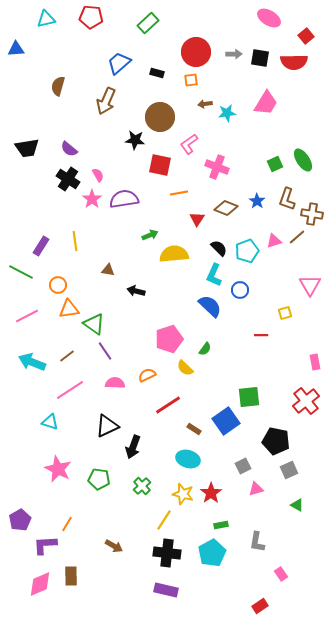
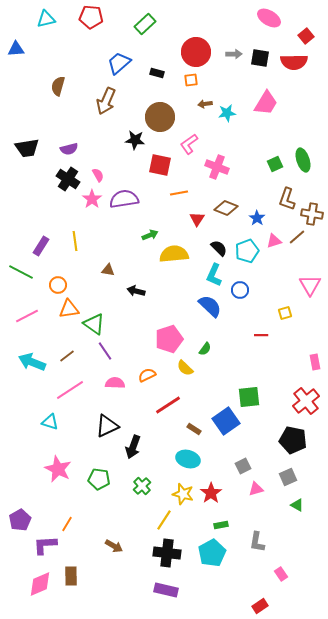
green rectangle at (148, 23): moved 3 px left, 1 px down
purple semicircle at (69, 149): rotated 54 degrees counterclockwise
green ellipse at (303, 160): rotated 15 degrees clockwise
blue star at (257, 201): moved 17 px down
black pentagon at (276, 441): moved 17 px right, 1 px up
gray square at (289, 470): moved 1 px left, 7 px down
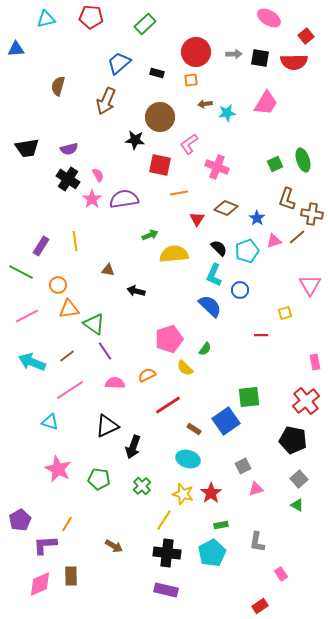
gray square at (288, 477): moved 11 px right, 2 px down; rotated 18 degrees counterclockwise
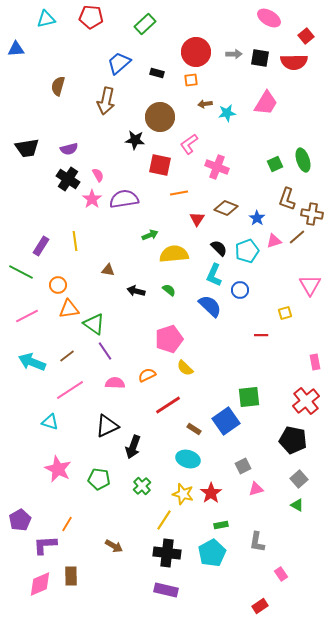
brown arrow at (106, 101): rotated 12 degrees counterclockwise
green semicircle at (205, 349): moved 36 px left, 59 px up; rotated 88 degrees counterclockwise
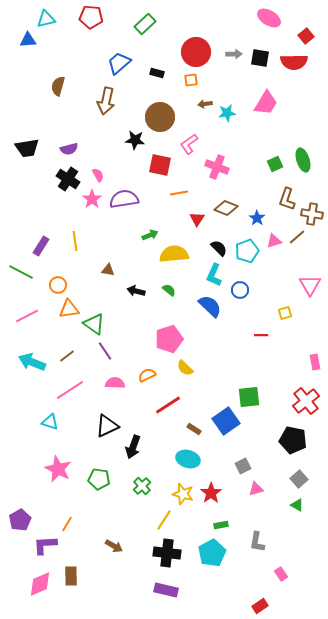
blue triangle at (16, 49): moved 12 px right, 9 px up
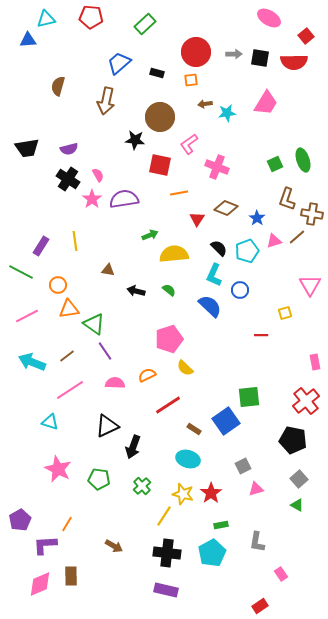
yellow line at (164, 520): moved 4 px up
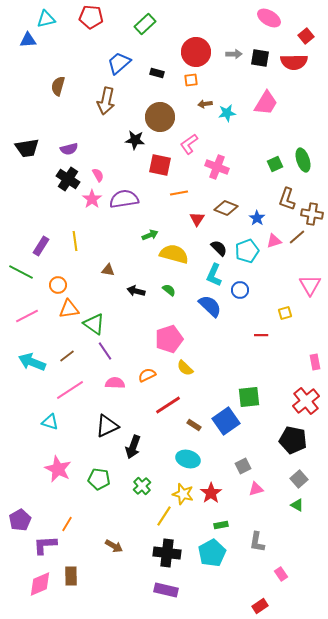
yellow semicircle at (174, 254): rotated 20 degrees clockwise
brown rectangle at (194, 429): moved 4 px up
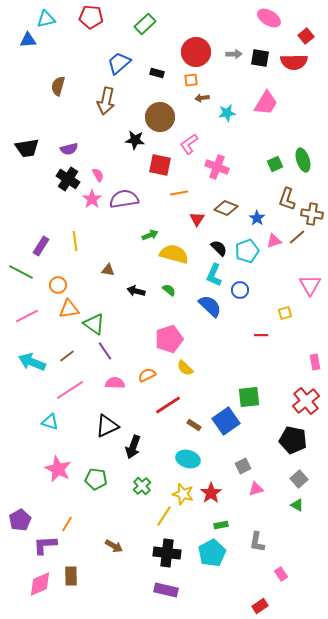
brown arrow at (205, 104): moved 3 px left, 6 px up
green pentagon at (99, 479): moved 3 px left
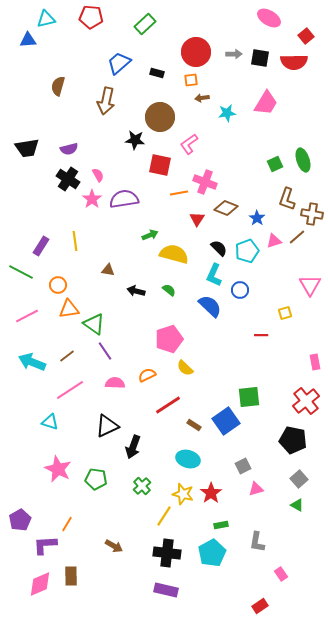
pink cross at (217, 167): moved 12 px left, 15 px down
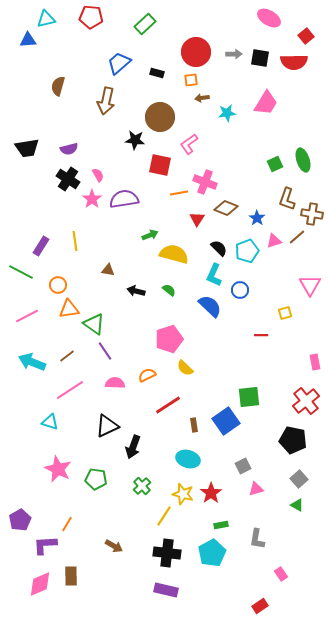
brown rectangle at (194, 425): rotated 48 degrees clockwise
gray L-shape at (257, 542): moved 3 px up
